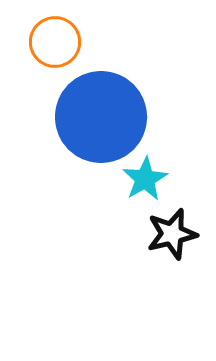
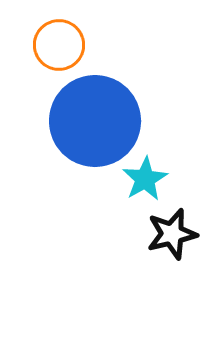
orange circle: moved 4 px right, 3 px down
blue circle: moved 6 px left, 4 px down
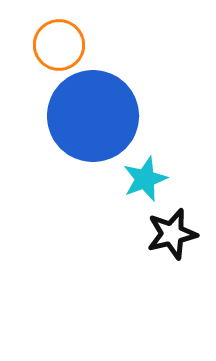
blue circle: moved 2 px left, 5 px up
cyan star: rotated 9 degrees clockwise
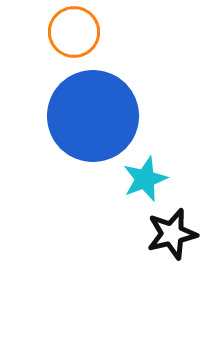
orange circle: moved 15 px right, 13 px up
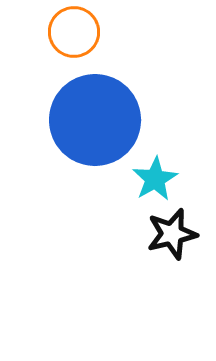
blue circle: moved 2 px right, 4 px down
cyan star: moved 10 px right; rotated 9 degrees counterclockwise
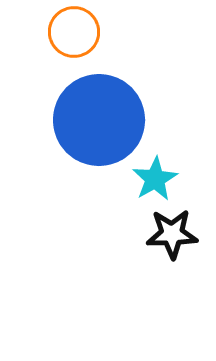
blue circle: moved 4 px right
black star: rotated 12 degrees clockwise
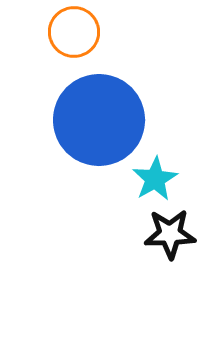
black star: moved 2 px left
